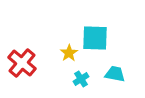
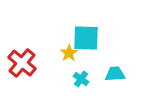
cyan square: moved 9 px left
cyan trapezoid: rotated 15 degrees counterclockwise
cyan cross: rotated 21 degrees counterclockwise
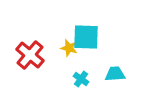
cyan square: moved 1 px up
yellow star: moved 5 px up; rotated 24 degrees counterclockwise
red cross: moved 8 px right, 8 px up
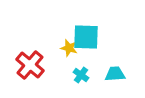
red cross: moved 10 px down
cyan cross: moved 4 px up
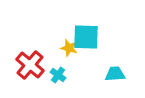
cyan cross: moved 23 px left
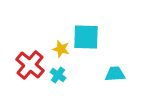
yellow star: moved 8 px left, 1 px down
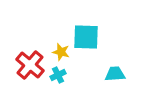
yellow star: moved 3 px down
cyan cross: rotated 28 degrees clockwise
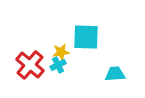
yellow star: rotated 24 degrees counterclockwise
cyan cross: moved 10 px up
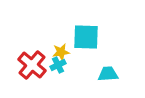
red cross: moved 2 px right
cyan trapezoid: moved 7 px left
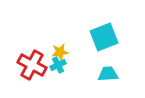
cyan square: moved 18 px right; rotated 24 degrees counterclockwise
yellow star: moved 1 px left
red cross: rotated 12 degrees counterclockwise
